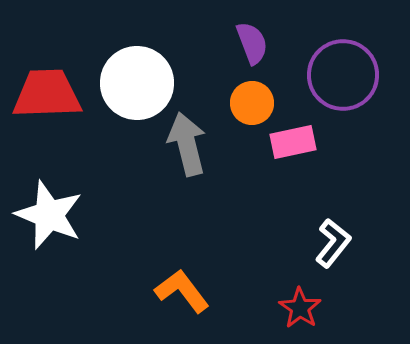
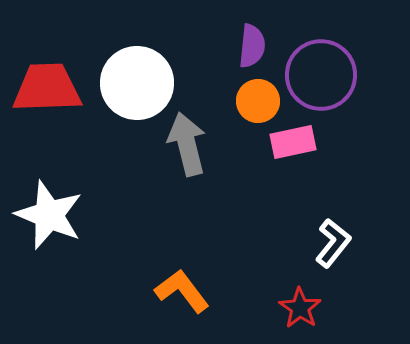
purple semicircle: moved 3 px down; rotated 27 degrees clockwise
purple circle: moved 22 px left
red trapezoid: moved 6 px up
orange circle: moved 6 px right, 2 px up
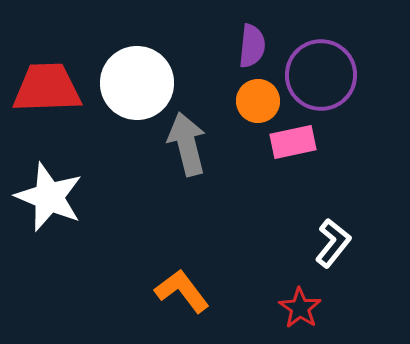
white star: moved 18 px up
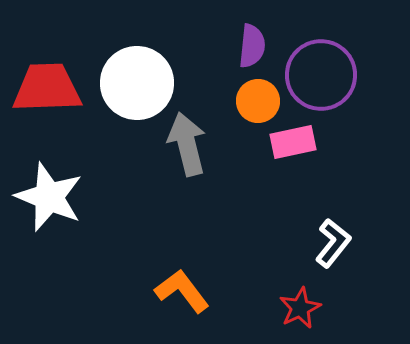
red star: rotated 12 degrees clockwise
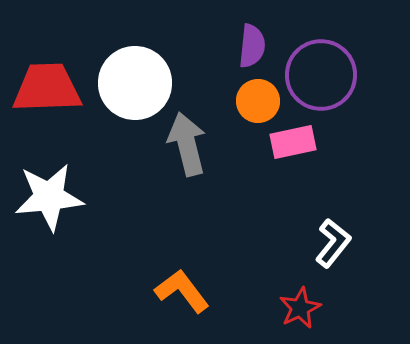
white circle: moved 2 px left
white star: rotated 28 degrees counterclockwise
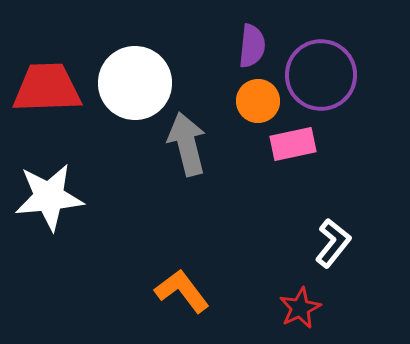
pink rectangle: moved 2 px down
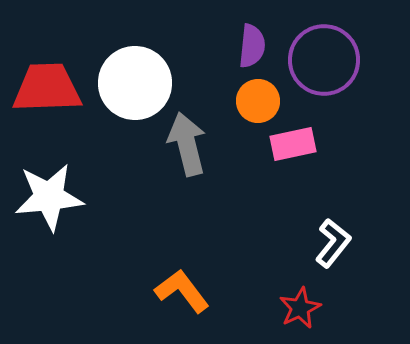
purple circle: moved 3 px right, 15 px up
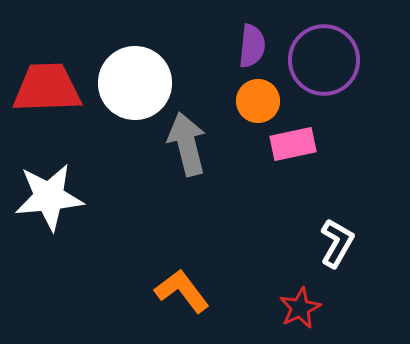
white L-shape: moved 4 px right; rotated 9 degrees counterclockwise
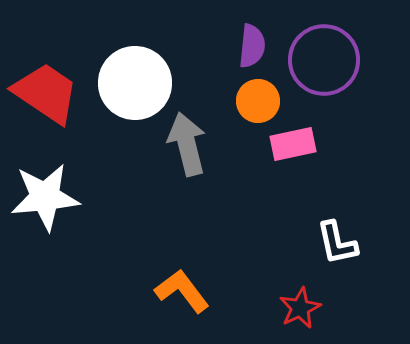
red trapezoid: moved 1 px left, 5 px down; rotated 36 degrees clockwise
white star: moved 4 px left
white L-shape: rotated 138 degrees clockwise
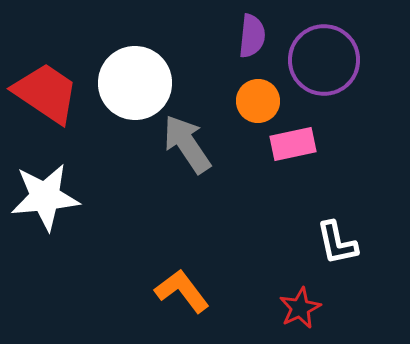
purple semicircle: moved 10 px up
gray arrow: rotated 20 degrees counterclockwise
